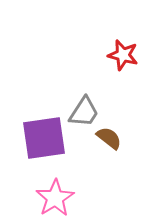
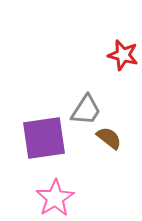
gray trapezoid: moved 2 px right, 2 px up
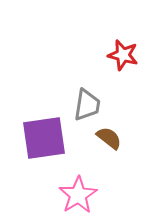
gray trapezoid: moved 1 px right, 5 px up; rotated 24 degrees counterclockwise
pink star: moved 23 px right, 3 px up
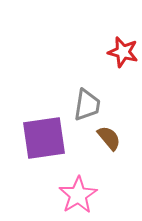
red star: moved 3 px up
brown semicircle: rotated 12 degrees clockwise
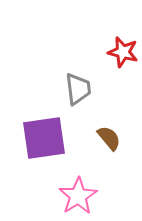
gray trapezoid: moved 9 px left, 16 px up; rotated 16 degrees counterclockwise
pink star: moved 1 px down
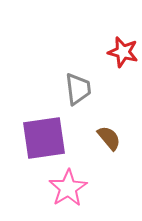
pink star: moved 10 px left, 8 px up
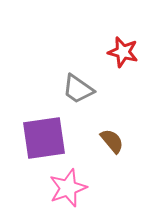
gray trapezoid: rotated 132 degrees clockwise
brown semicircle: moved 3 px right, 3 px down
pink star: rotated 12 degrees clockwise
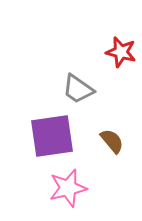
red star: moved 2 px left
purple square: moved 8 px right, 2 px up
pink star: rotated 6 degrees clockwise
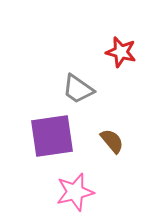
pink star: moved 7 px right, 4 px down
